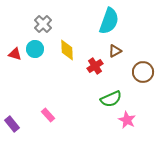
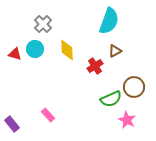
brown circle: moved 9 px left, 15 px down
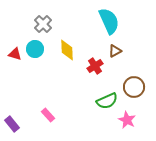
cyan semicircle: rotated 44 degrees counterclockwise
green semicircle: moved 4 px left, 2 px down
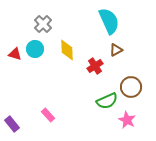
brown triangle: moved 1 px right, 1 px up
brown circle: moved 3 px left
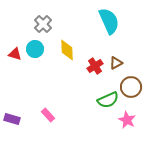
brown triangle: moved 13 px down
green semicircle: moved 1 px right, 1 px up
purple rectangle: moved 5 px up; rotated 35 degrees counterclockwise
